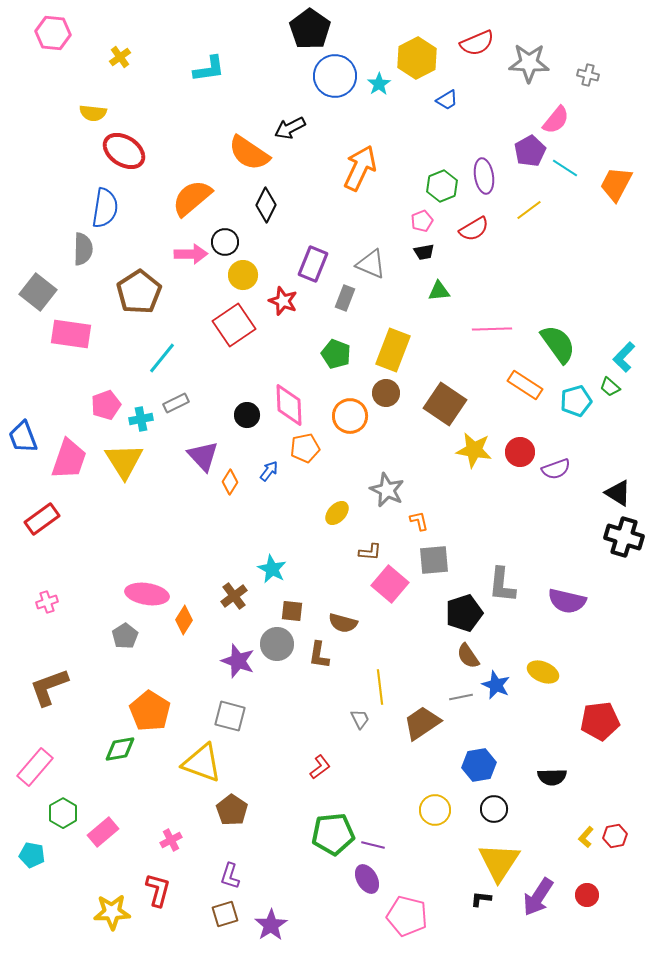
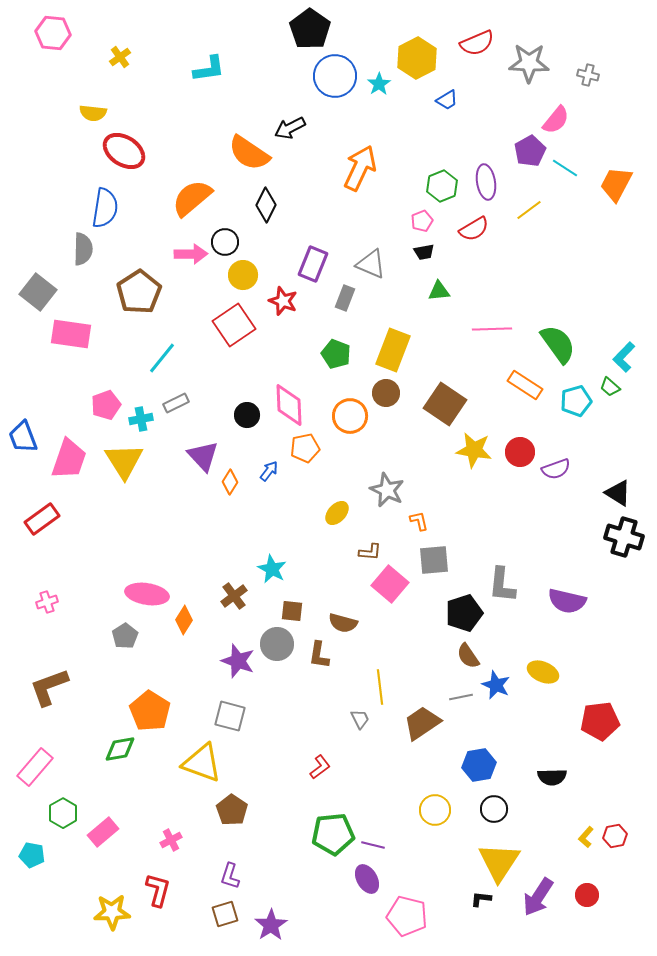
purple ellipse at (484, 176): moved 2 px right, 6 px down
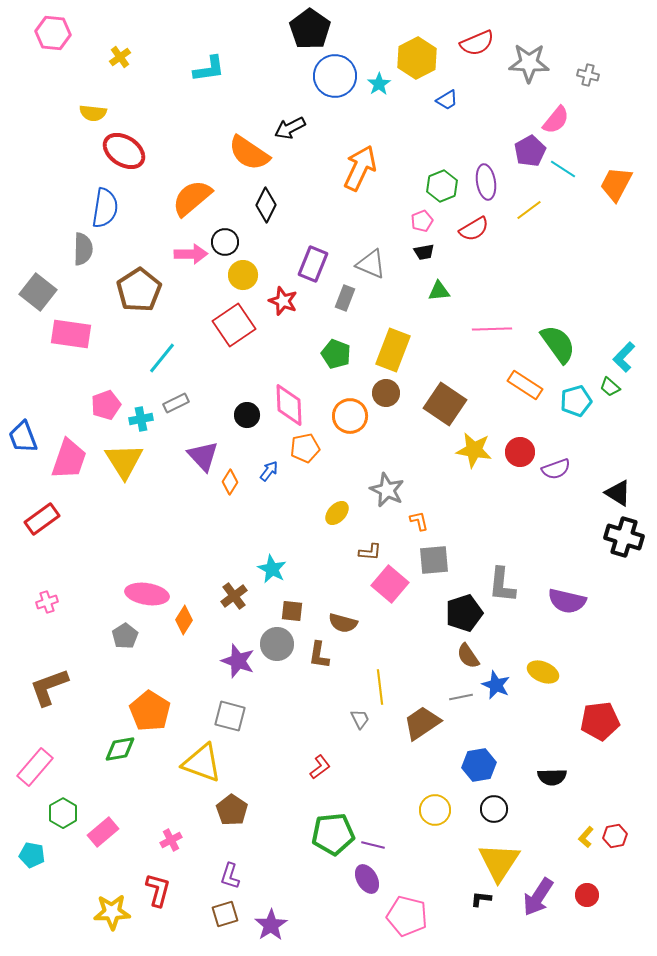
cyan line at (565, 168): moved 2 px left, 1 px down
brown pentagon at (139, 292): moved 2 px up
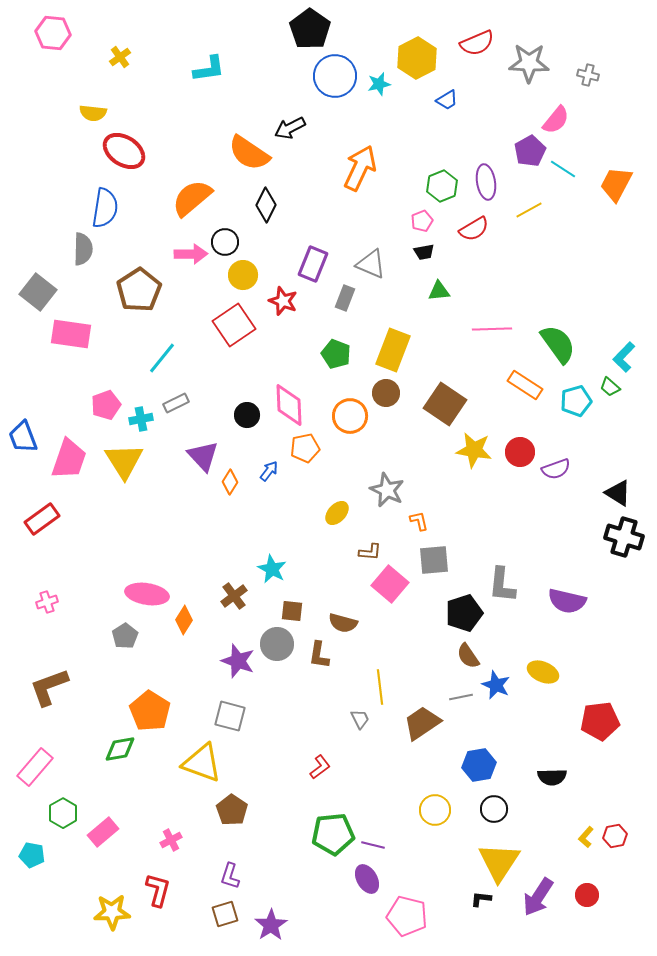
cyan star at (379, 84): rotated 20 degrees clockwise
yellow line at (529, 210): rotated 8 degrees clockwise
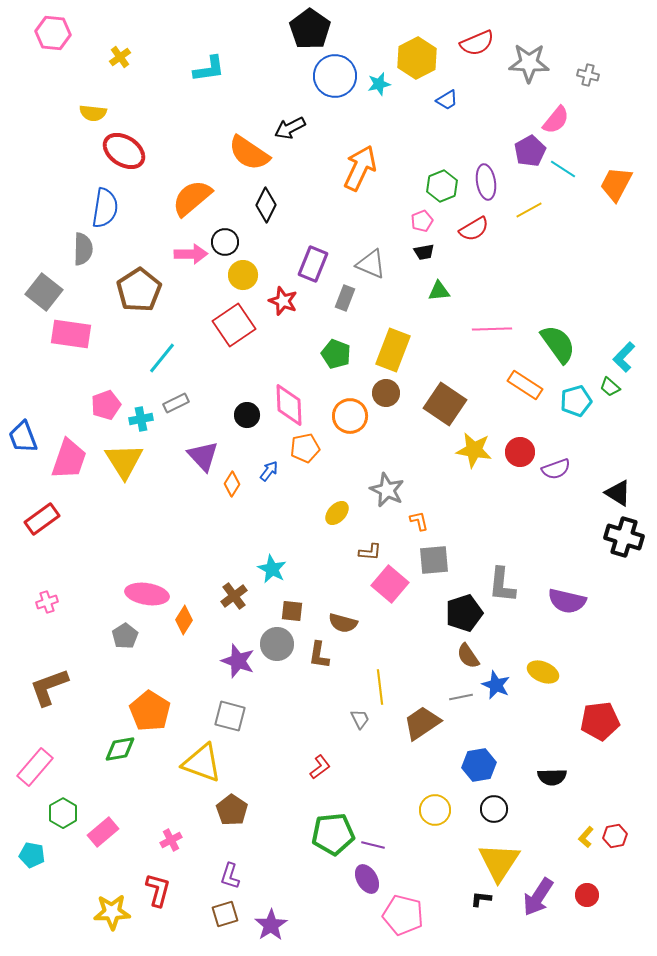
gray square at (38, 292): moved 6 px right
orange diamond at (230, 482): moved 2 px right, 2 px down
pink pentagon at (407, 916): moved 4 px left, 1 px up
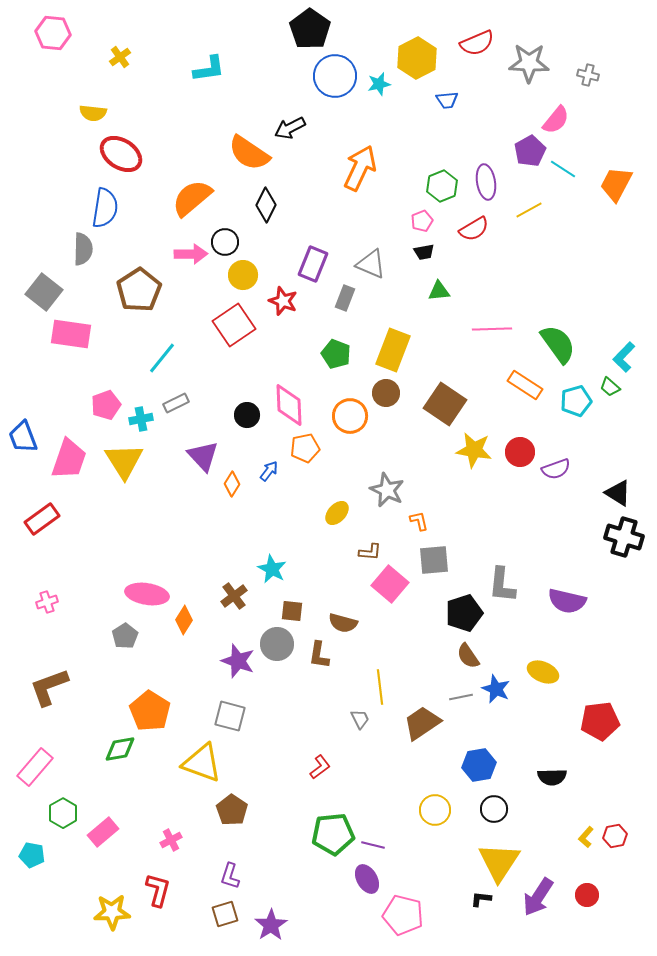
blue trapezoid at (447, 100): rotated 25 degrees clockwise
red ellipse at (124, 151): moved 3 px left, 3 px down
blue star at (496, 685): moved 4 px down
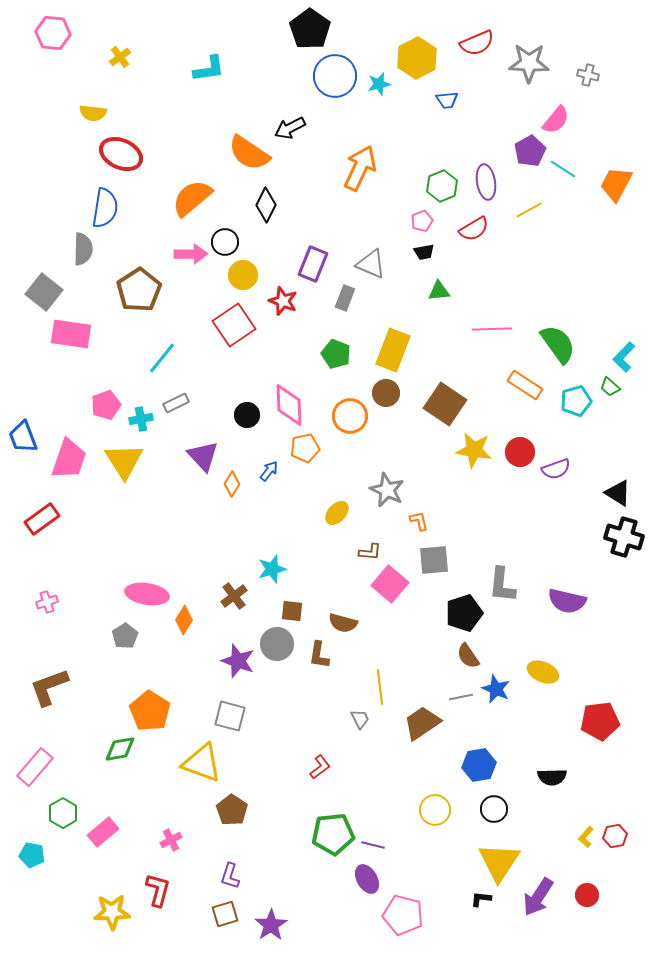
red ellipse at (121, 154): rotated 9 degrees counterclockwise
cyan star at (272, 569): rotated 28 degrees clockwise
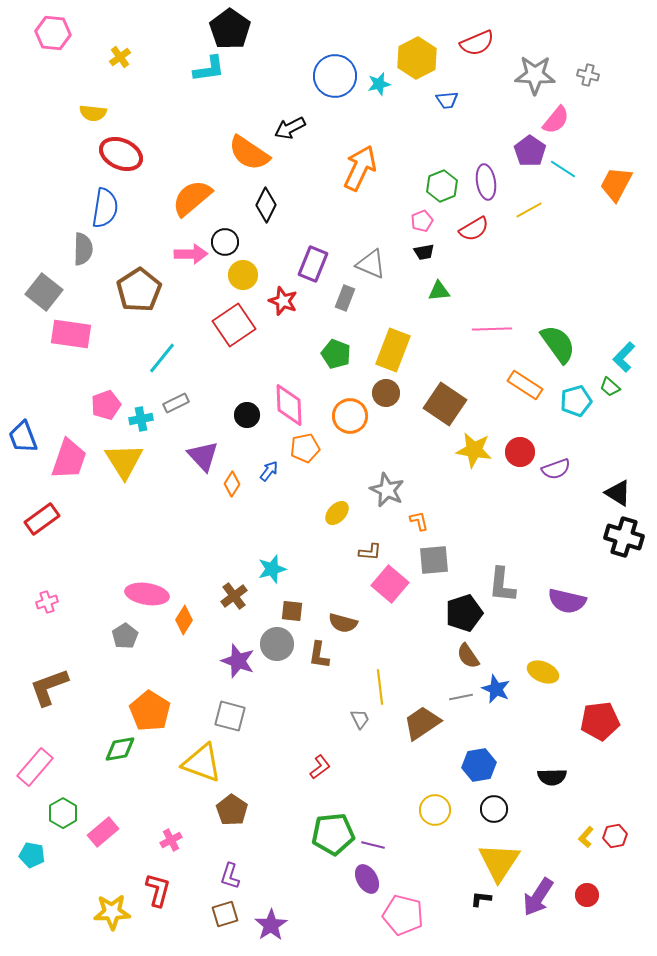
black pentagon at (310, 29): moved 80 px left
gray star at (529, 63): moved 6 px right, 12 px down
purple pentagon at (530, 151): rotated 8 degrees counterclockwise
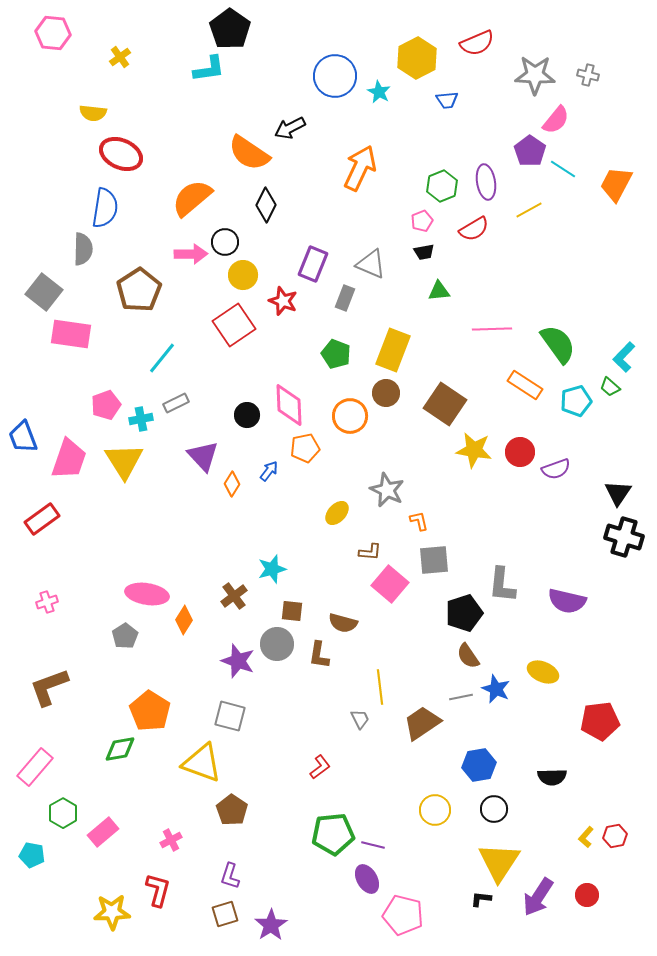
cyan star at (379, 84): moved 8 px down; rotated 30 degrees counterclockwise
black triangle at (618, 493): rotated 32 degrees clockwise
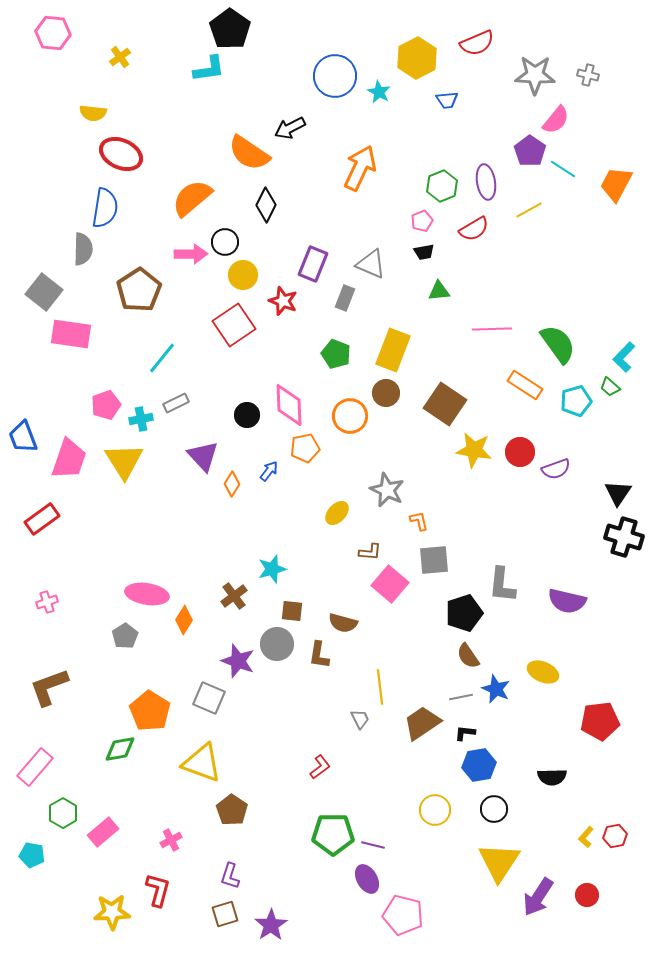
gray square at (230, 716): moved 21 px left, 18 px up; rotated 8 degrees clockwise
green pentagon at (333, 834): rotated 6 degrees clockwise
black L-shape at (481, 899): moved 16 px left, 166 px up
